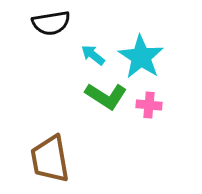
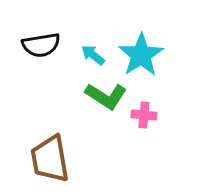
black semicircle: moved 10 px left, 22 px down
cyan star: moved 2 px up; rotated 6 degrees clockwise
pink cross: moved 5 px left, 10 px down
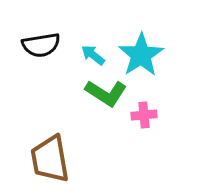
green L-shape: moved 3 px up
pink cross: rotated 10 degrees counterclockwise
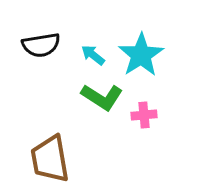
green L-shape: moved 4 px left, 4 px down
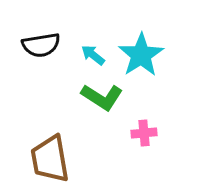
pink cross: moved 18 px down
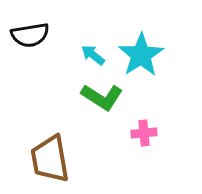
black semicircle: moved 11 px left, 10 px up
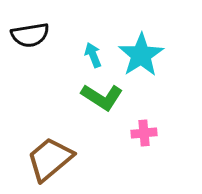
cyan arrow: rotated 30 degrees clockwise
brown trapezoid: rotated 60 degrees clockwise
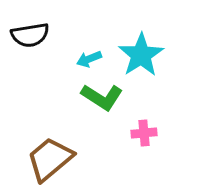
cyan arrow: moved 4 px left, 4 px down; rotated 90 degrees counterclockwise
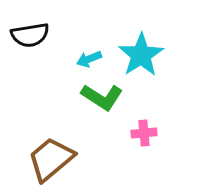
brown trapezoid: moved 1 px right
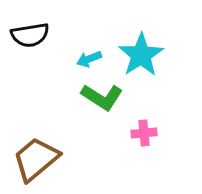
brown trapezoid: moved 15 px left
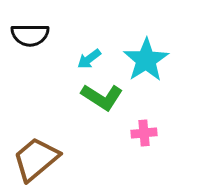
black semicircle: rotated 9 degrees clockwise
cyan star: moved 5 px right, 5 px down
cyan arrow: rotated 15 degrees counterclockwise
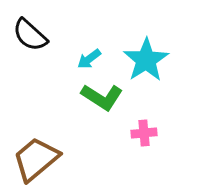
black semicircle: rotated 42 degrees clockwise
